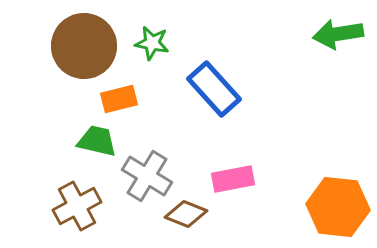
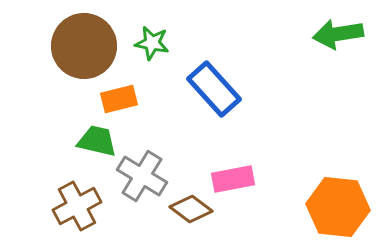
gray cross: moved 5 px left
brown diamond: moved 5 px right, 5 px up; rotated 15 degrees clockwise
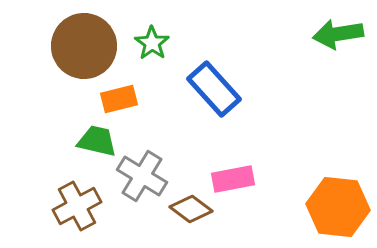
green star: rotated 24 degrees clockwise
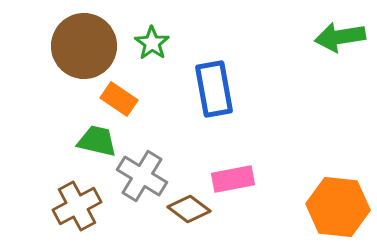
green arrow: moved 2 px right, 3 px down
blue rectangle: rotated 32 degrees clockwise
orange rectangle: rotated 48 degrees clockwise
brown diamond: moved 2 px left
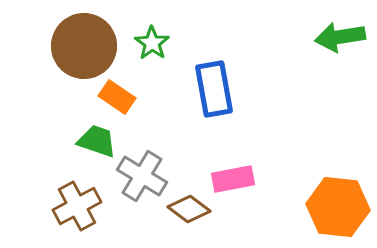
orange rectangle: moved 2 px left, 2 px up
green trapezoid: rotated 6 degrees clockwise
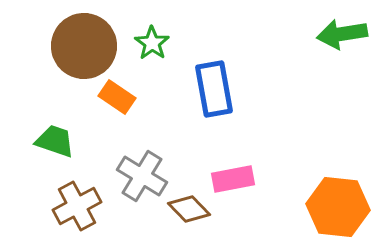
green arrow: moved 2 px right, 3 px up
green trapezoid: moved 42 px left
brown diamond: rotated 9 degrees clockwise
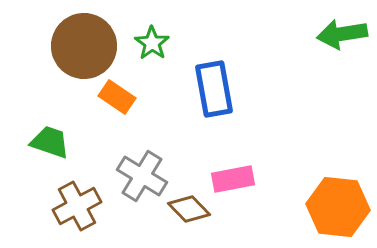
green trapezoid: moved 5 px left, 1 px down
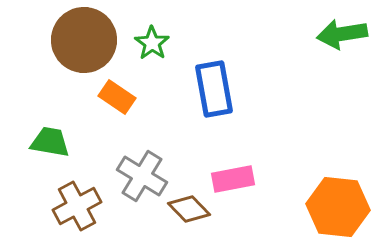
brown circle: moved 6 px up
green trapezoid: rotated 9 degrees counterclockwise
